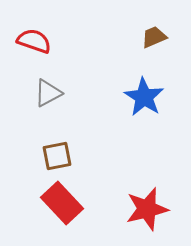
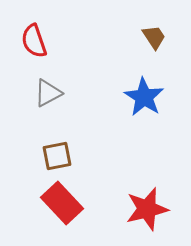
brown trapezoid: rotated 80 degrees clockwise
red semicircle: rotated 128 degrees counterclockwise
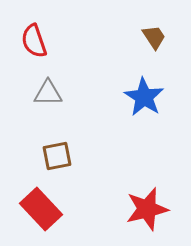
gray triangle: rotated 28 degrees clockwise
red rectangle: moved 21 px left, 6 px down
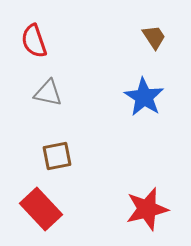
gray triangle: rotated 12 degrees clockwise
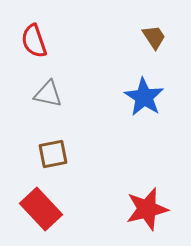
gray triangle: moved 1 px down
brown square: moved 4 px left, 2 px up
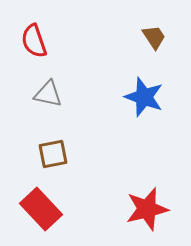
blue star: rotated 12 degrees counterclockwise
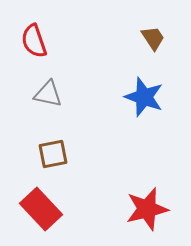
brown trapezoid: moved 1 px left, 1 px down
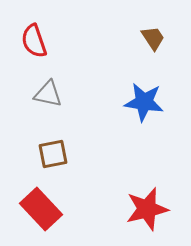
blue star: moved 5 px down; rotated 12 degrees counterclockwise
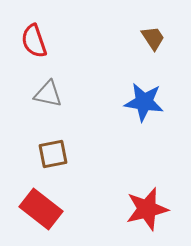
red rectangle: rotated 9 degrees counterclockwise
